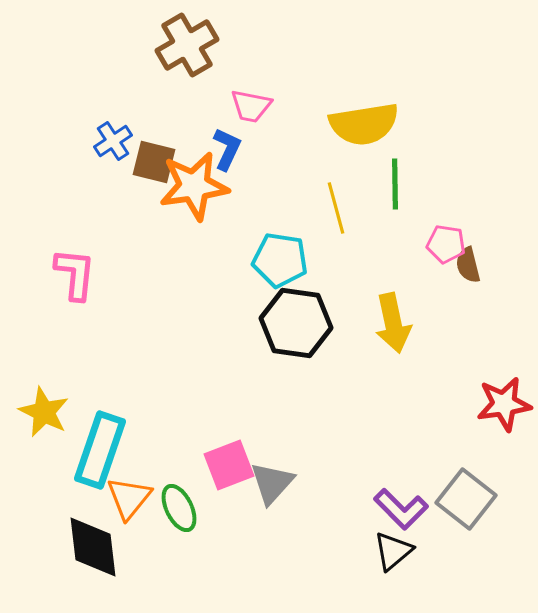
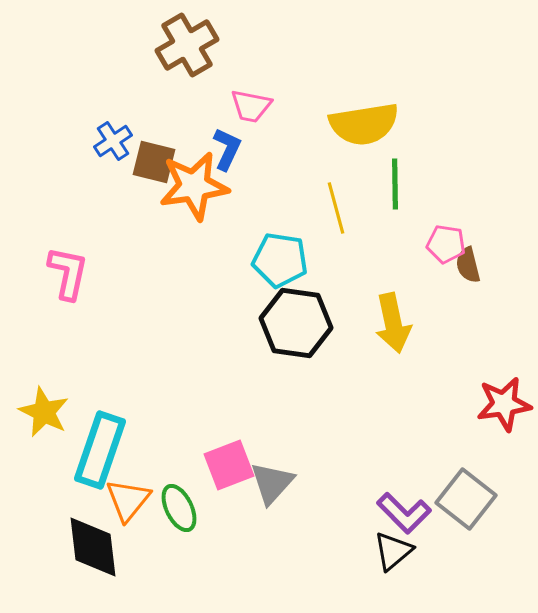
pink L-shape: moved 7 px left, 1 px up; rotated 6 degrees clockwise
orange triangle: moved 1 px left, 2 px down
purple L-shape: moved 3 px right, 4 px down
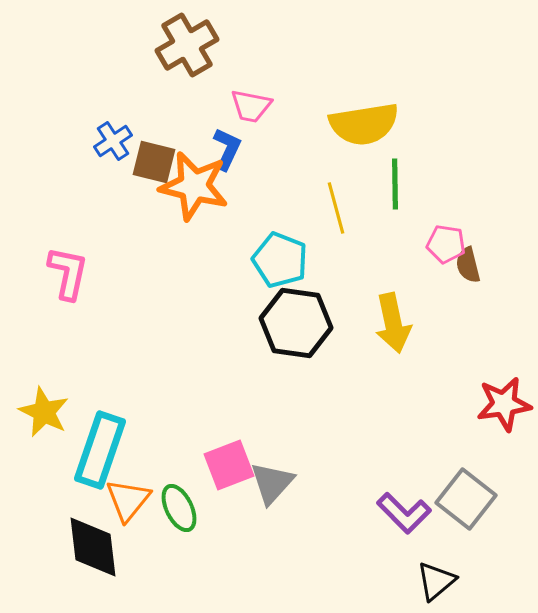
orange star: rotated 22 degrees clockwise
cyan pentagon: rotated 12 degrees clockwise
black triangle: moved 43 px right, 30 px down
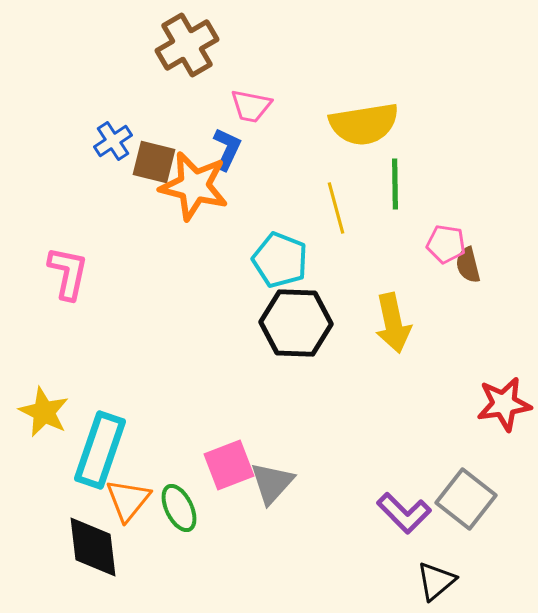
black hexagon: rotated 6 degrees counterclockwise
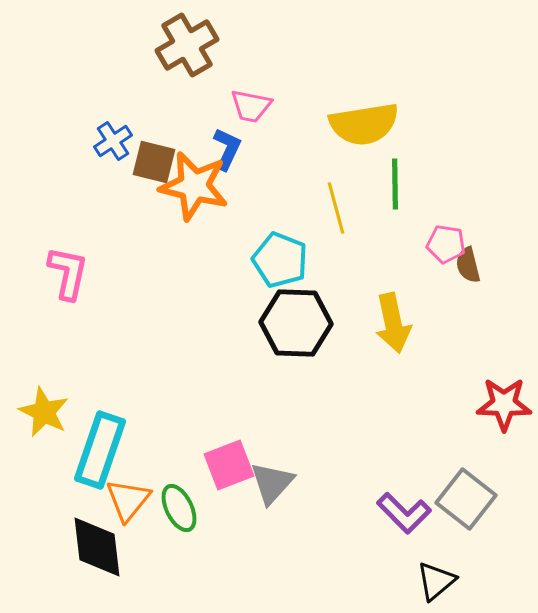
red star: rotated 10 degrees clockwise
black diamond: moved 4 px right
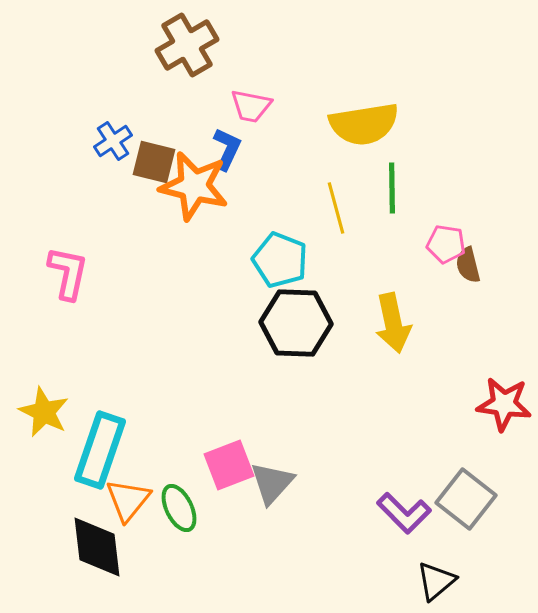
green line: moved 3 px left, 4 px down
red star: rotated 6 degrees clockwise
